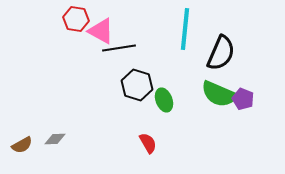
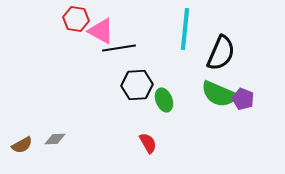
black hexagon: rotated 20 degrees counterclockwise
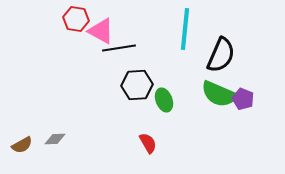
black semicircle: moved 2 px down
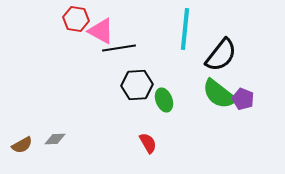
black semicircle: rotated 15 degrees clockwise
green semicircle: rotated 15 degrees clockwise
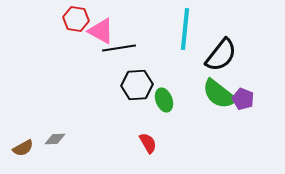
brown semicircle: moved 1 px right, 3 px down
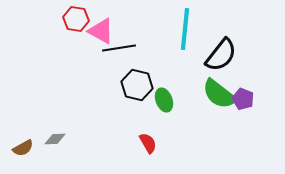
black hexagon: rotated 16 degrees clockwise
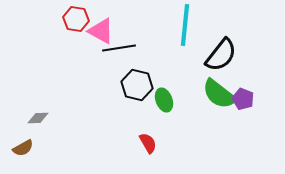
cyan line: moved 4 px up
gray diamond: moved 17 px left, 21 px up
